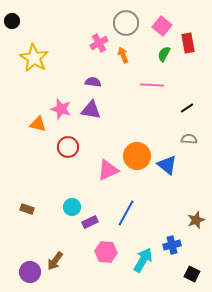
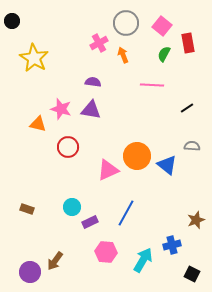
gray semicircle: moved 3 px right, 7 px down
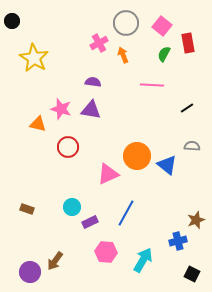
pink triangle: moved 4 px down
blue cross: moved 6 px right, 4 px up
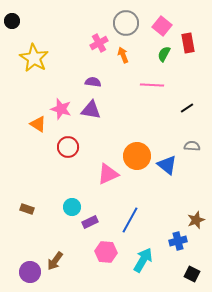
orange triangle: rotated 18 degrees clockwise
blue line: moved 4 px right, 7 px down
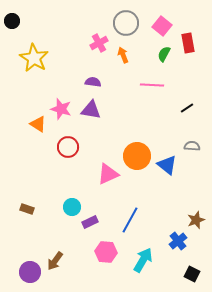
blue cross: rotated 24 degrees counterclockwise
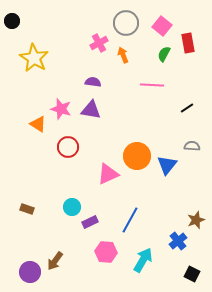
blue triangle: rotated 30 degrees clockwise
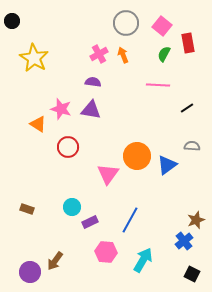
pink cross: moved 11 px down
pink line: moved 6 px right
blue triangle: rotated 15 degrees clockwise
pink triangle: rotated 30 degrees counterclockwise
blue cross: moved 6 px right
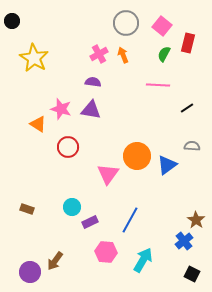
red rectangle: rotated 24 degrees clockwise
brown star: rotated 18 degrees counterclockwise
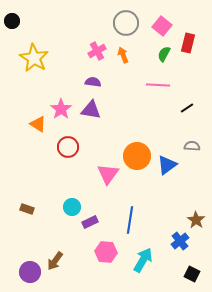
pink cross: moved 2 px left, 3 px up
pink star: rotated 20 degrees clockwise
blue line: rotated 20 degrees counterclockwise
blue cross: moved 4 px left
